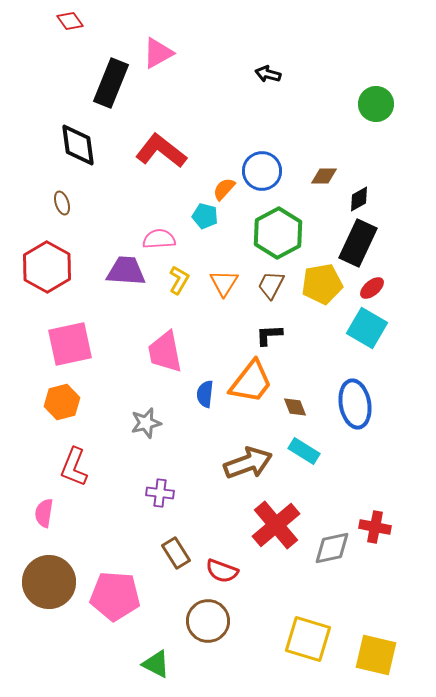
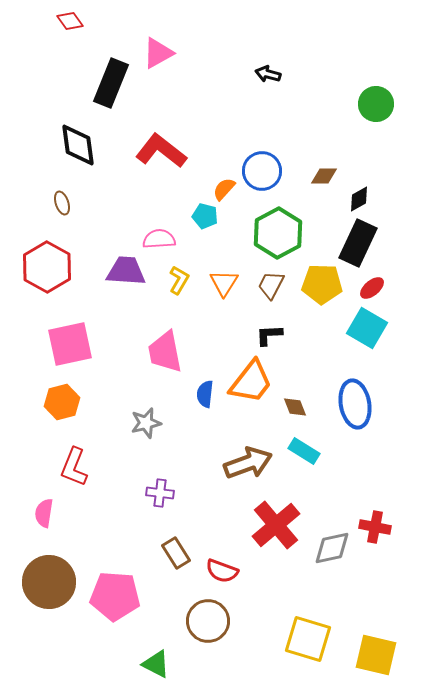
yellow pentagon at (322, 284): rotated 12 degrees clockwise
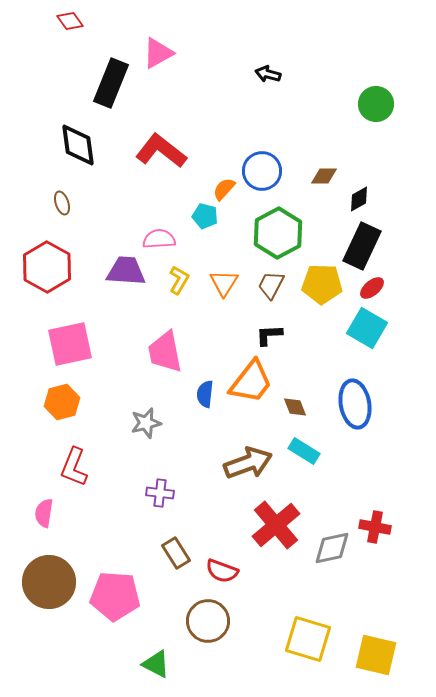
black rectangle at (358, 243): moved 4 px right, 3 px down
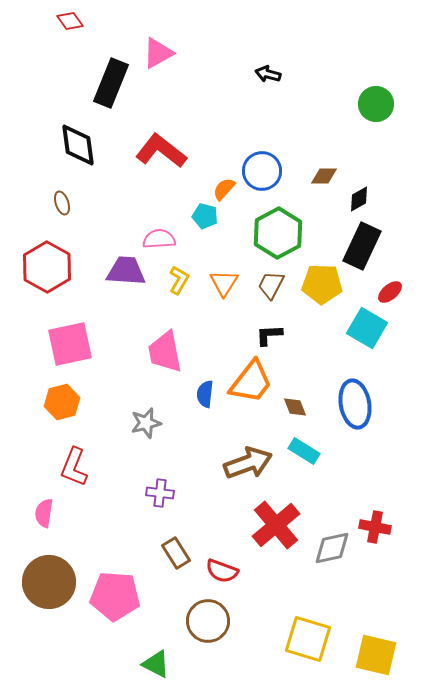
red ellipse at (372, 288): moved 18 px right, 4 px down
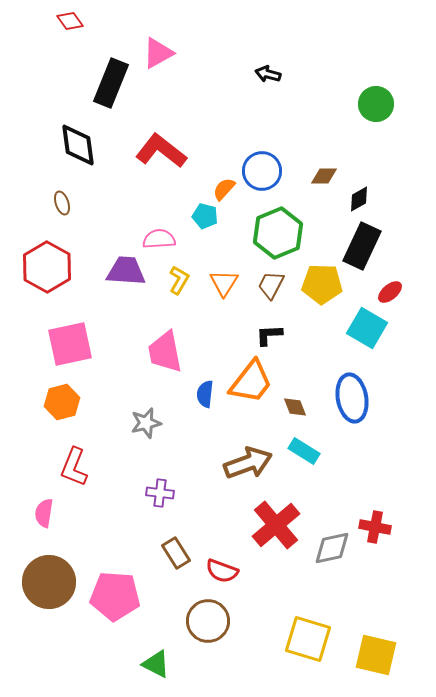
green hexagon at (278, 233): rotated 6 degrees clockwise
blue ellipse at (355, 404): moved 3 px left, 6 px up
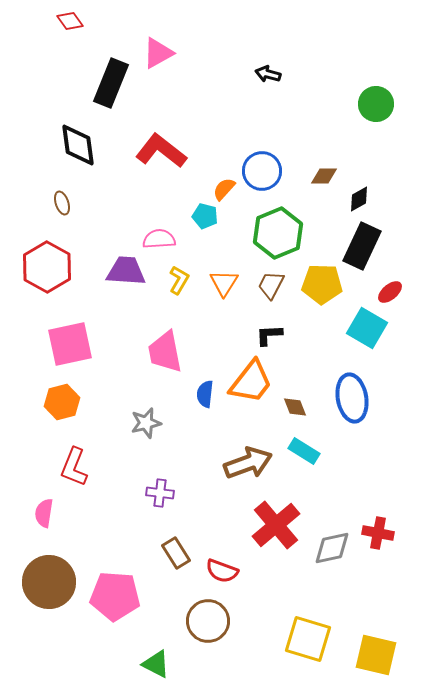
red cross at (375, 527): moved 3 px right, 6 px down
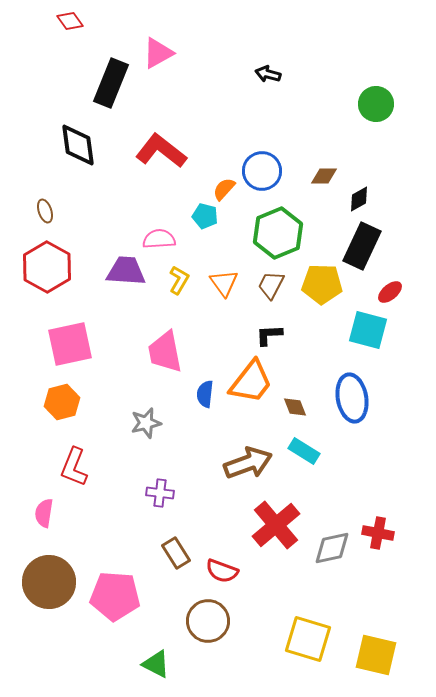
brown ellipse at (62, 203): moved 17 px left, 8 px down
orange triangle at (224, 283): rotated 8 degrees counterclockwise
cyan square at (367, 328): moved 1 px right, 2 px down; rotated 15 degrees counterclockwise
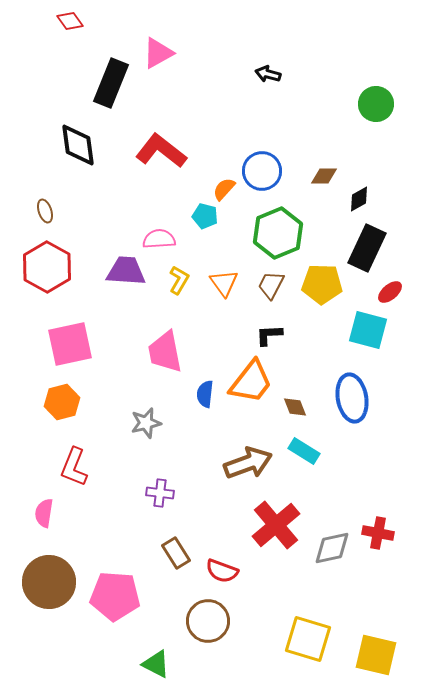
black rectangle at (362, 246): moved 5 px right, 2 px down
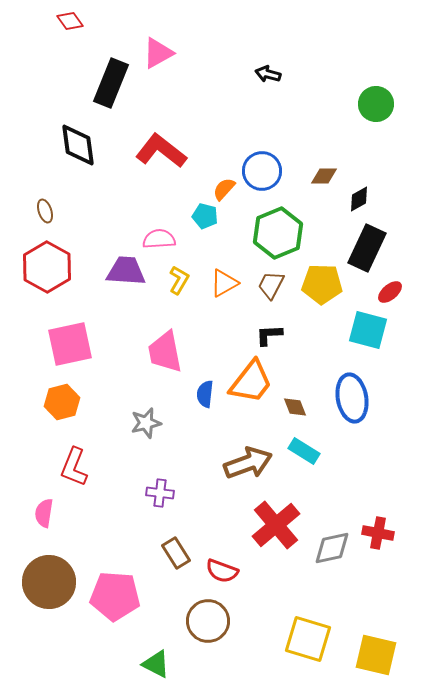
orange triangle at (224, 283): rotated 36 degrees clockwise
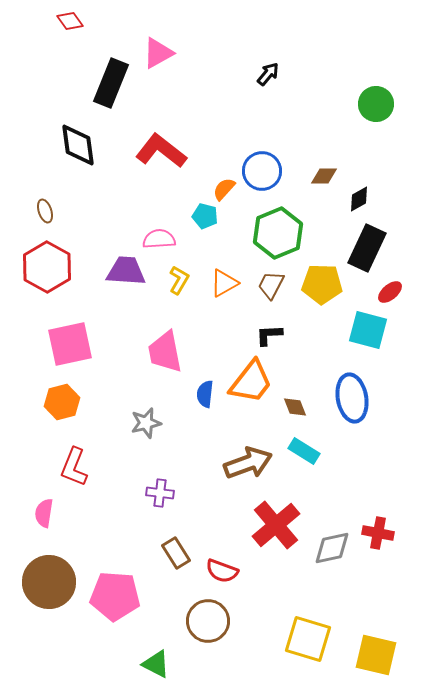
black arrow at (268, 74): rotated 115 degrees clockwise
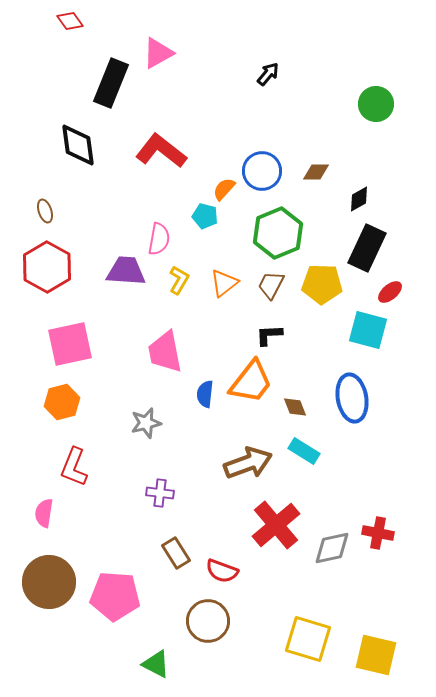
brown diamond at (324, 176): moved 8 px left, 4 px up
pink semicircle at (159, 239): rotated 104 degrees clockwise
orange triangle at (224, 283): rotated 8 degrees counterclockwise
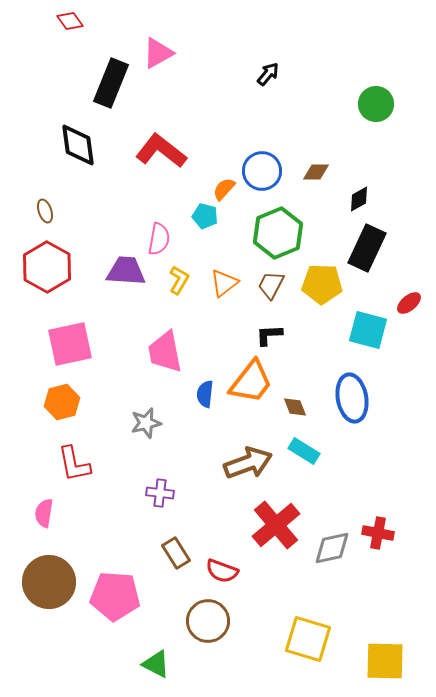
red ellipse at (390, 292): moved 19 px right, 11 px down
red L-shape at (74, 467): moved 3 px up; rotated 33 degrees counterclockwise
yellow square at (376, 655): moved 9 px right, 6 px down; rotated 12 degrees counterclockwise
